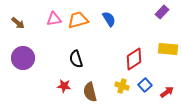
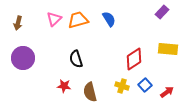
pink triangle: rotated 35 degrees counterclockwise
brown arrow: rotated 64 degrees clockwise
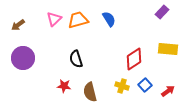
brown arrow: moved 2 px down; rotated 40 degrees clockwise
red arrow: moved 1 px right, 1 px up
